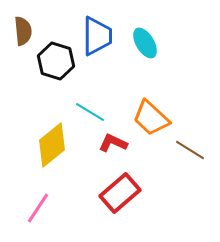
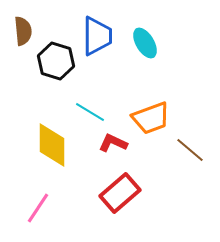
orange trapezoid: rotated 63 degrees counterclockwise
yellow diamond: rotated 51 degrees counterclockwise
brown line: rotated 8 degrees clockwise
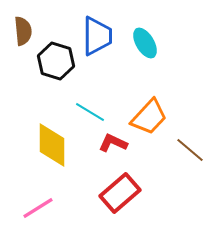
orange trapezoid: moved 2 px left, 1 px up; rotated 27 degrees counterclockwise
pink line: rotated 24 degrees clockwise
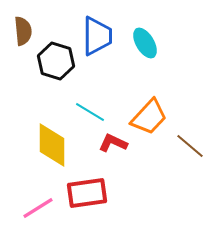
brown line: moved 4 px up
red rectangle: moved 33 px left; rotated 33 degrees clockwise
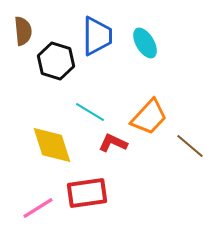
yellow diamond: rotated 18 degrees counterclockwise
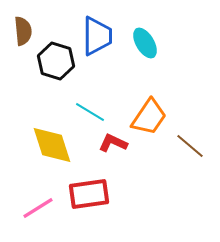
orange trapezoid: rotated 9 degrees counterclockwise
red rectangle: moved 2 px right, 1 px down
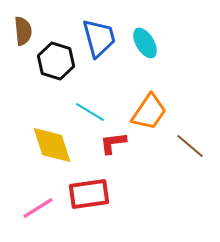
blue trapezoid: moved 2 px right, 2 px down; rotated 15 degrees counterclockwise
orange trapezoid: moved 5 px up
red L-shape: rotated 32 degrees counterclockwise
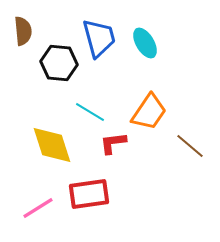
black hexagon: moved 3 px right, 2 px down; rotated 12 degrees counterclockwise
